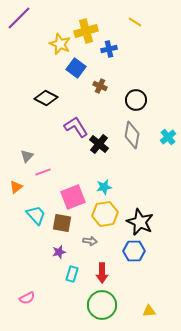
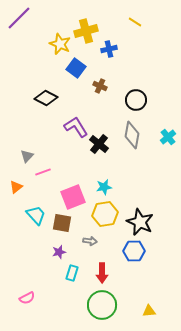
cyan rectangle: moved 1 px up
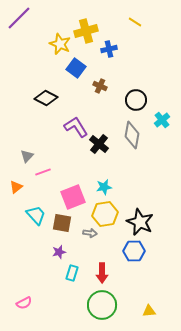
cyan cross: moved 6 px left, 17 px up
gray arrow: moved 8 px up
pink semicircle: moved 3 px left, 5 px down
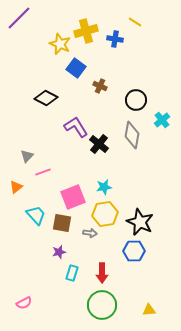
blue cross: moved 6 px right, 10 px up; rotated 21 degrees clockwise
yellow triangle: moved 1 px up
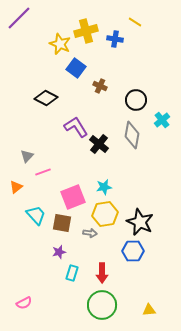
blue hexagon: moved 1 px left
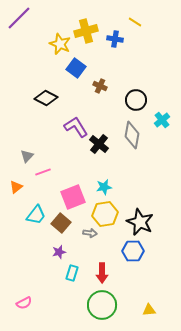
cyan trapezoid: rotated 80 degrees clockwise
brown square: moved 1 px left; rotated 30 degrees clockwise
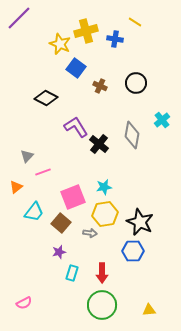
black circle: moved 17 px up
cyan trapezoid: moved 2 px left, 3 px up
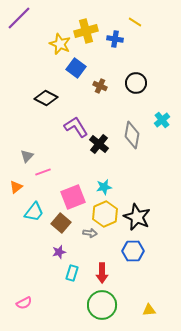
yellow hexagon: rotated 15 degrees counterclockwise
black star: moved 3 px left, 5 px up
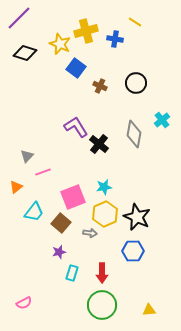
black diamond: moved 21 px left, 45 px up; rotated 10 degrees counterclockwise
gray diamond: moved 2 px right, 1 px up
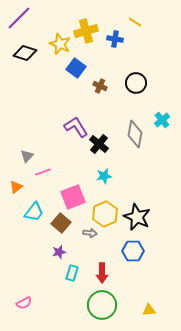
gray diamond: moved 1 px right
cyan star: moved 11 px up
